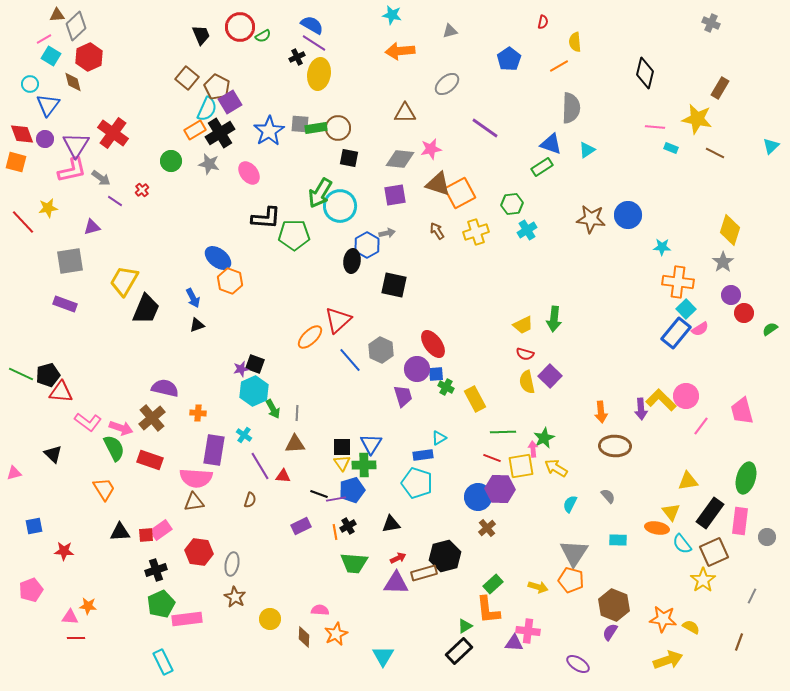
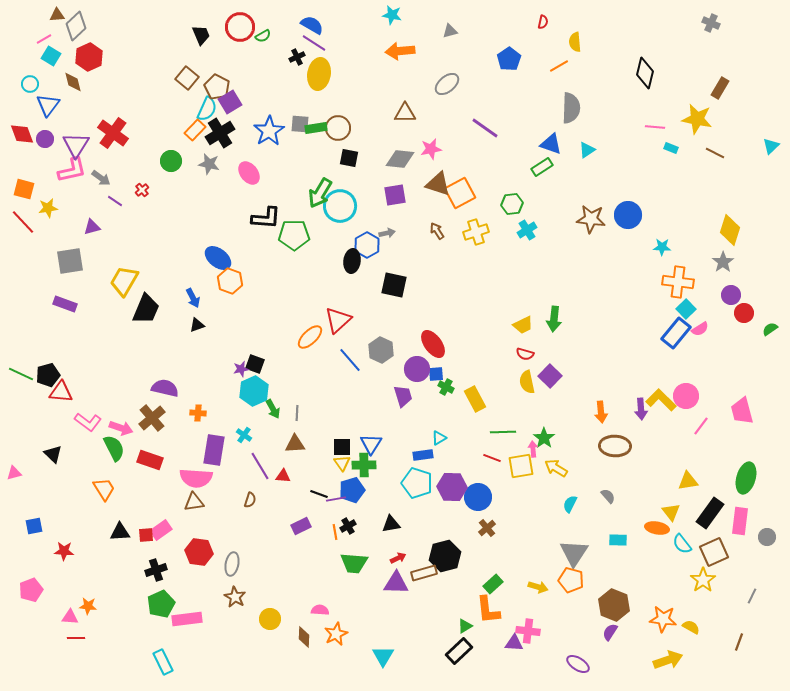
orange rectangle at (195, 130): rotated 15 degrees counterclockwise
orange square at (16, 162): moved 8 px right, 27 px down
green star at (544, 438): rotated 10 degrees counterclockwise
purple hexagon at (500, 489): moved 48 px left, 2 px up
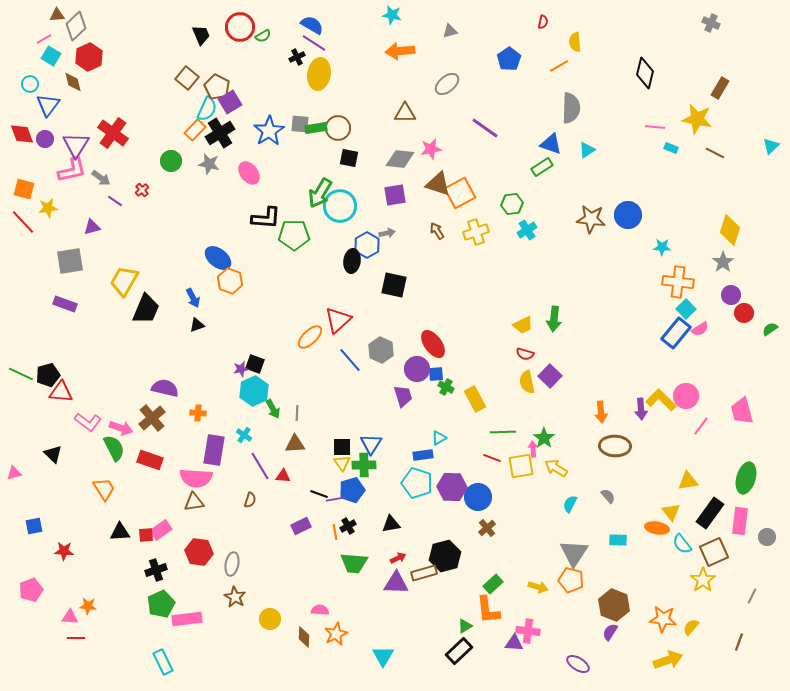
yellow semicircle at (691, 627): rotated 78 degrees counterclockwise
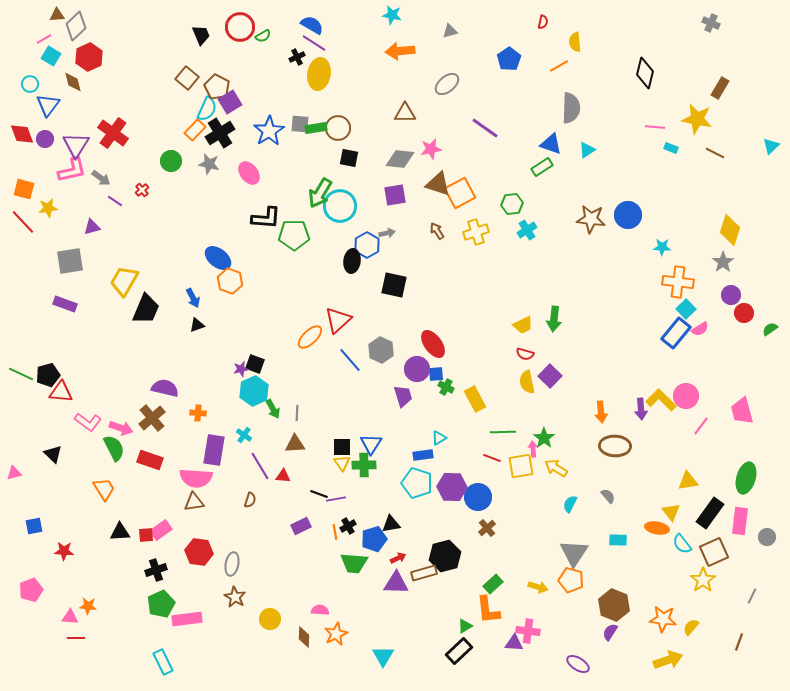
blue pentagon at (352, 490): moved 22 px right, 49 px down
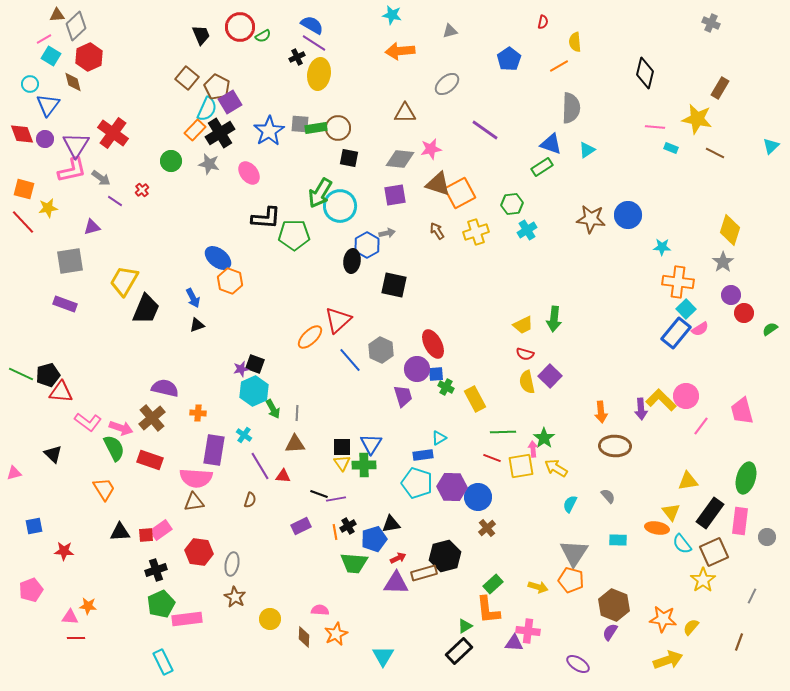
purple line at (485, 128): moved 2 px down
red ellipse at (433, 344): rotated 8 degrees clockwise
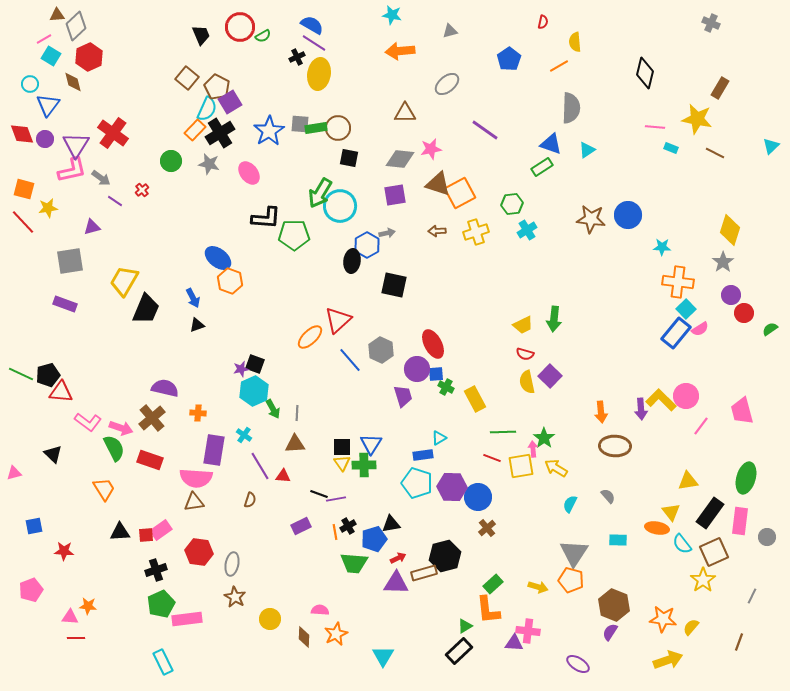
brown arrow at (437, 231): rotated 60 degrees counterclockwise
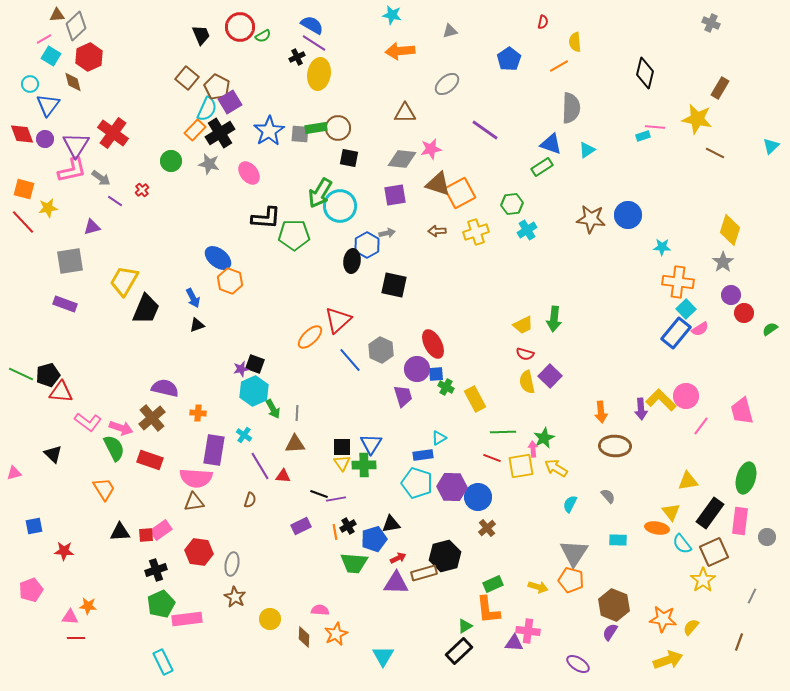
gray square at (300, 124): moved 10 px down
cyan rectangle at (671, 148): moved 28 px left, 12 px up; rotated 40 degrees counterclockwise
gray diamond at (400, 159): moved 2 px right
green star at (544, 438): rotated 10 degrees clockwise
green rectangle at (493, 584): rotated 18 degrees clockwise
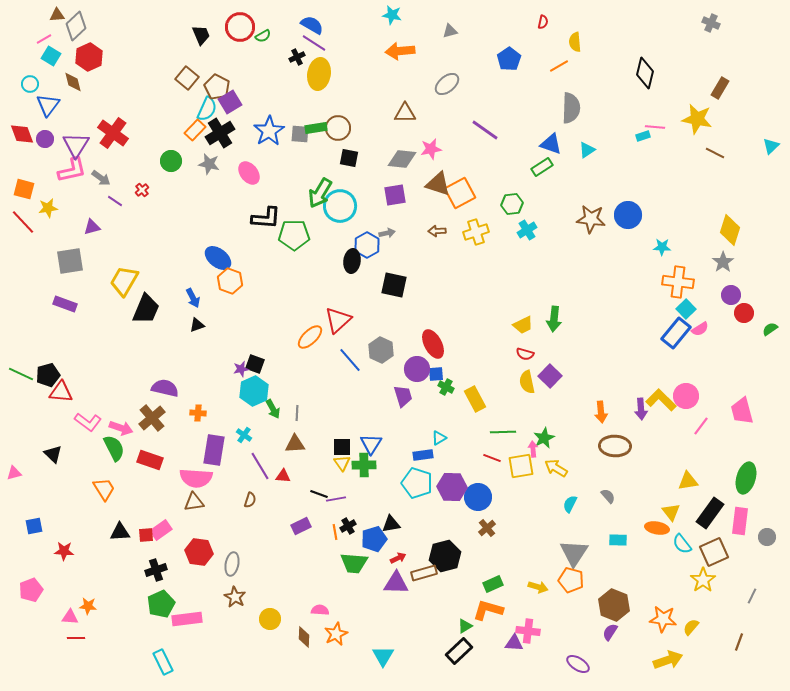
orange L-shape at (488, 610): rotated 112 degrees clockwise
